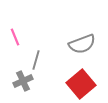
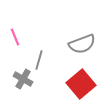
gray line: moved 3 px right
gray cross: moved 2 px up; rotated 36 degrees counterclockwise
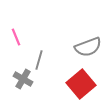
pink line: moved 1 px right
gray semicircle: moved 6 px right, 3 px down
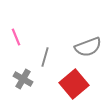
gray line: moved 6 px right, 3 px up
red square: moved 7 px left
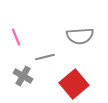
gray semicircle: moved 8 px left, 11 px up; rotated 16 degrees clockwise
gray line: rotated 60 degrees clockwise
gray cross: moved 3 px up
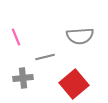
gray cross: moved 2 px down; rotated 36 degrees counterclockwise
